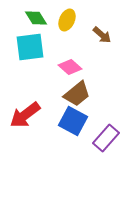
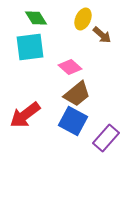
yellow ellipse: moved 16 px right, 1 px up
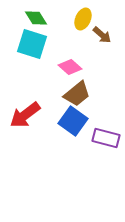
cyan square: moved 2 px right, 3 px up; rotated 24 degrees clockwise
blue square: rotated 8 degrees clockwise
purple rectangle: rotated 64 degrees clockwise
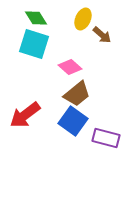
cyan square: moved 2 px right
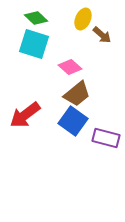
green diamond: rotated 15 degrees counterclockwise
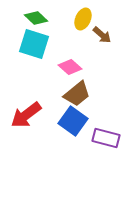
red arrow: moved 1 px right
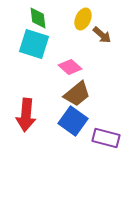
green diamond: moved 2 px right; rotated 40 degrees clockwise
red arrow: rotated 48 degrees counterclockwise
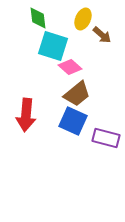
cyan square: moved 19 px right, 2 px down
blue square: rotated 12 degrees counterclockwise
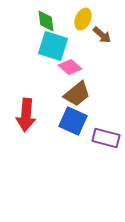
green diamond: moved 8 px right, 3 px down
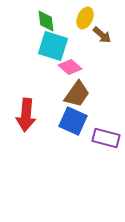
yellow ellipse: moved 2 px right, 1 px up
brown trapezoid: rotated 16 degrees counterclockwise
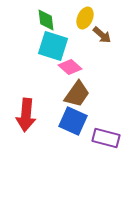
green diamond: moved 1 px up
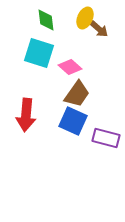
brown arrow: moved 3 px left, 6 px up
cyan square: moved 14 px left, 7 px down
